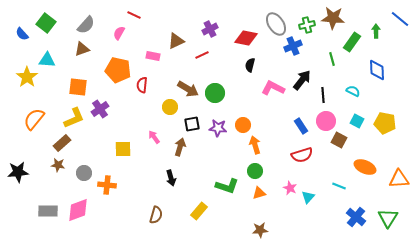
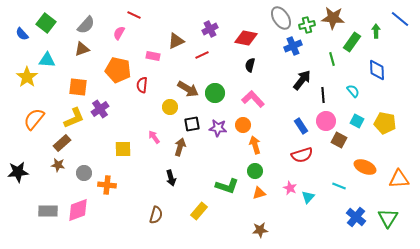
gray ellipse at (276, 24): moved 5 px right, 6 px up
pink L-shape at (273, 88): moved 20 px left, 11 px down; rotated 20 degrees clockwise
cyan semicircle at (353, 91): rotated 24 degrees clockwise
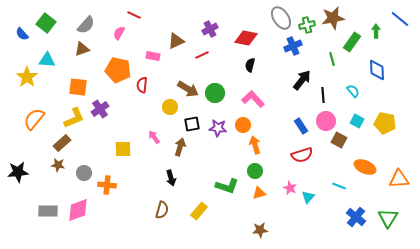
brown star at (333, 18): rotated 15 degrees counterclockwise
brown semicircle at (156, 215): moved 6 px right, 5 px up
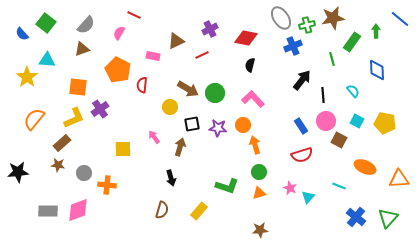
orange pentagon at (118, 70): rotated 15 degrees clockwise
green circle at (255, 171): moved 4 px right, 1 px down
green triangle at (388, 218): rotated 10 degrees clockwise
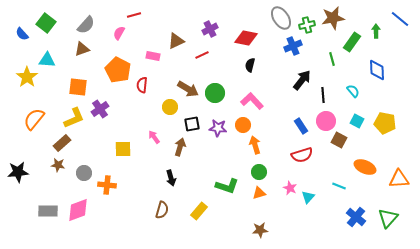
red line at (134, 15): rotated 40 degrees counterclockwise
pink L-shape at (253, 99): moved 1 px left, 2 px down
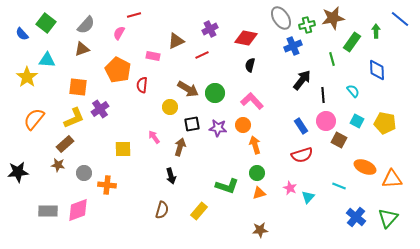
brown rectangle at (62, 143): moved 3 px right, 1 px down
green circle at (259, 172): moved 2 px left, 1 px down
black arrow at (171, 178): moved 2 px up
orange triangle at (399, 179): moved 7 px left
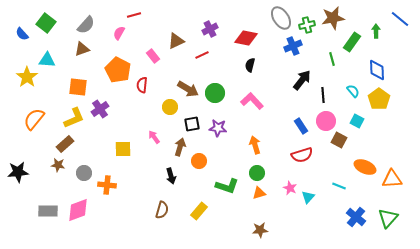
pink rectangle at (153, 56): rotated 40 degrees clockwise
yellow pentagon at (385, 123): moved 6 px left, 24 px up; rotated 25 degrees clockwise
orange circle at (243, 125): moved 44 px left, 36 px down
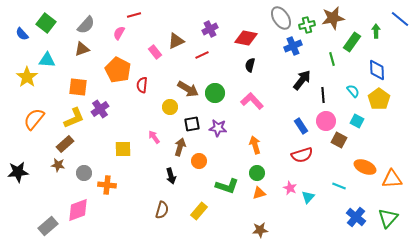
pink rectangle at (153, 56): moved 2 px right, 4 px up
gray rectangle at (48, 211): moved 15 px down; rotated 42 degrees counterclockwise
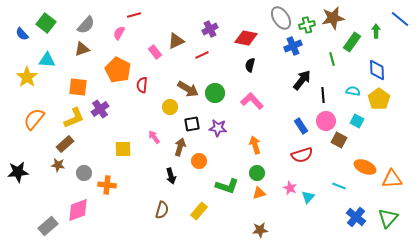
cyan semicircle at (353, 91): rotated 40 degrees counterclockwise
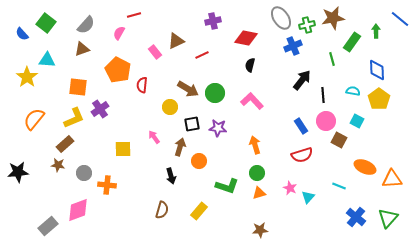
purple cross at (210, 29): moved 3 px right, 8 px up; rotated 14 degrees clockwise
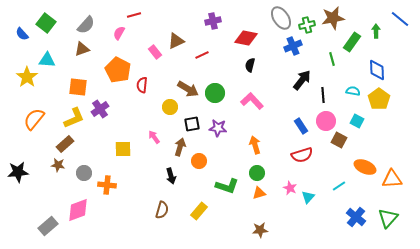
cyan line at (339, 186): rotated 56 degrees counterclockwise
